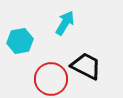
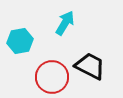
black trapezoid: moved 4 px right
red circle: moved 1 px right, 2 px up
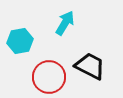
red circle: moved 3 px left
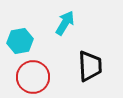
black trapezoid: rotated 60 degrees clockwise
red circle: moved 16 px left
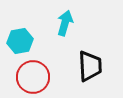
cyan arrow: rotated 15 degrees counterclockwise
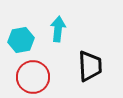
cyan arrow: moved 7 px left, 6 px down; rotated 10 degrees counterclockwise
cyan hexagon: moved 1 px right, 1 px up
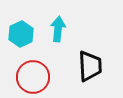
cyan hexagon: moved 6 px up; rotated 15 degrees counterclockwise
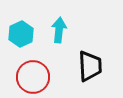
cyan arrow: moved 1 px right, 1 px down
